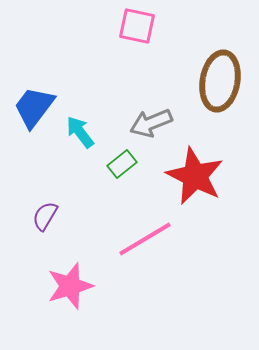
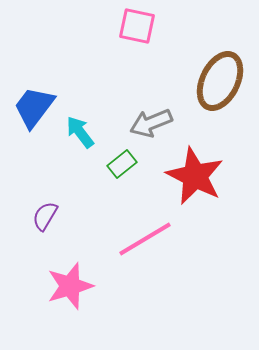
brown ellipse: rotated 16 degrees clockwise
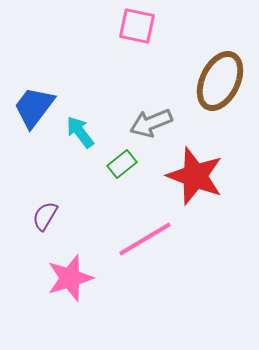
red star: rotated 6 degrees counterclockwise
pink star: moved 8 px up
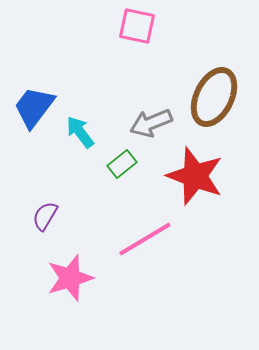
brown ellipse: moved 6 px left, 16 px down
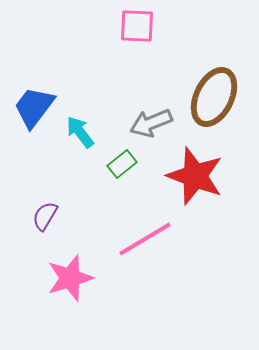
pink square: rotated 9 degrees counterclockwise
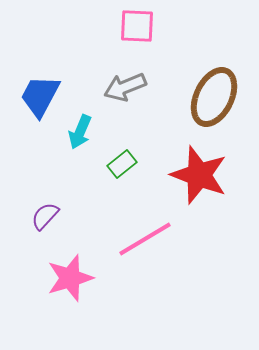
blue trapezoid: moved 6 px right, 11 px up; rotated 9 degrees counterclockwise
gray arrow: moved 26 px left, 36 px up
cyan arrow: rotated 120 degrees counterclockwise
red star: moved 4 px right, 1 px up
purple semicircle: rotated 12 degrees clockwise
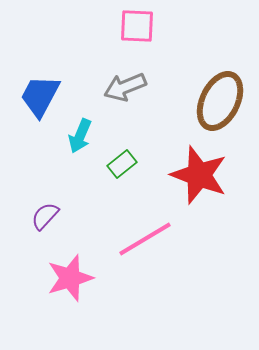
brown ellipse: moved 6 px right, 4 px down
cyan arrow: moved 4 px down
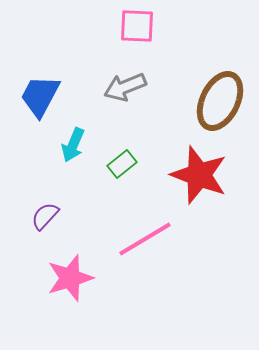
cyan arrow: moved 7 px left, 9 px down
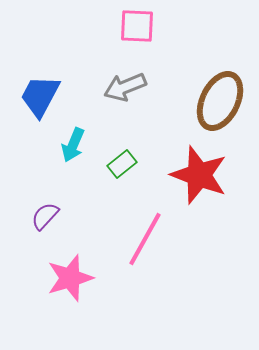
pink line: rotated 30 degrees counterclockwise
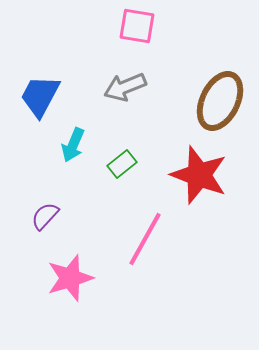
pink square: rotated 6 degrees clockwise
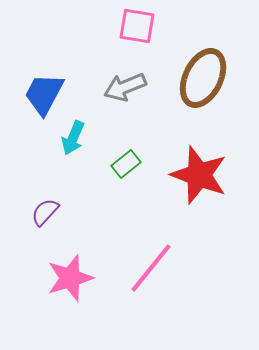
blue trapezoid: moved 4 px right, 2 px up
brown ellipse: moved 17 px left, 23 px up
cyan arrow: moved 7 px up
green rectangle: moved 4 px right
purple semicircle: moved 4 px up
pink line: moved 6 px right, 29 px down; rotated 10 degrees clockwise
